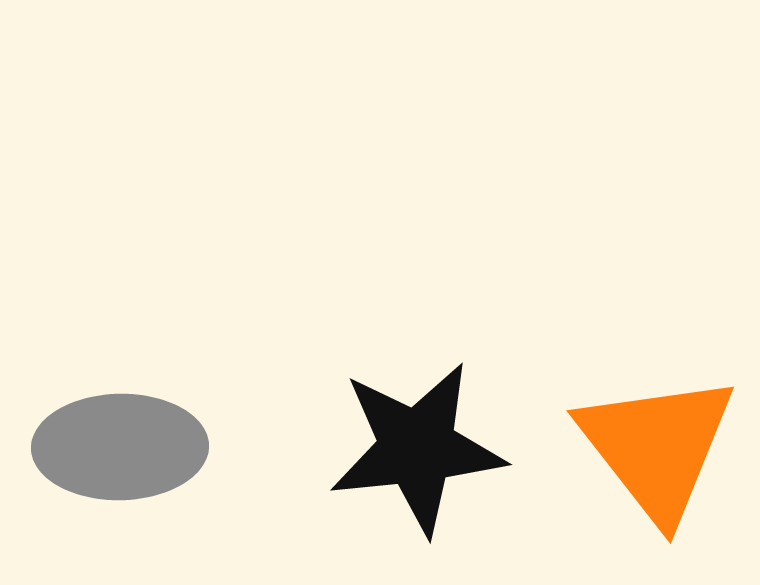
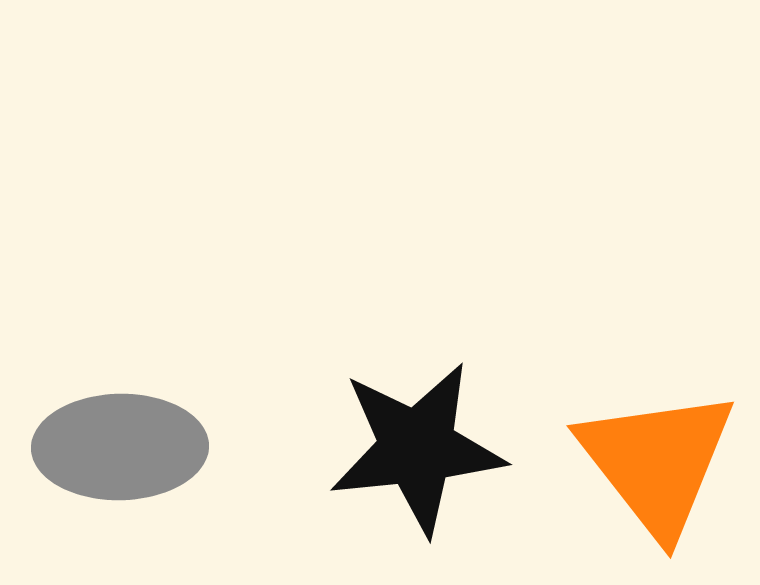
orange triangle: moved 15 px down
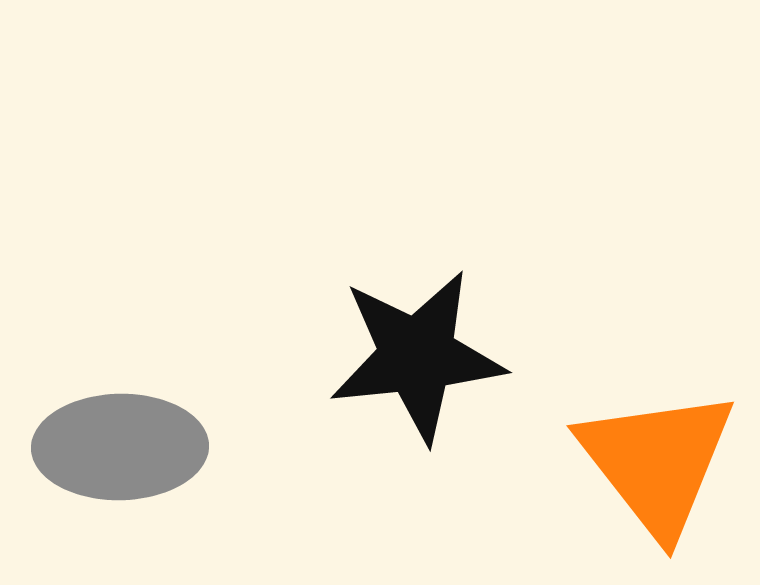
black star: moved 92 px up
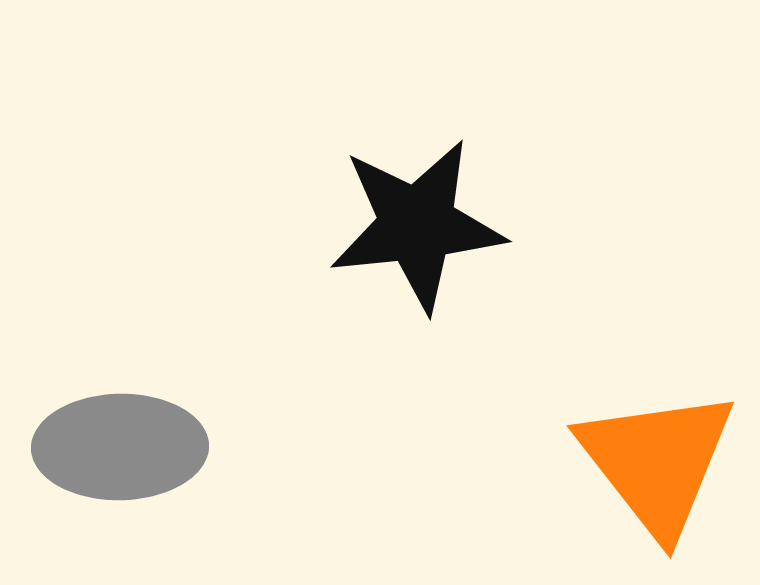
black star: moved 131 px up
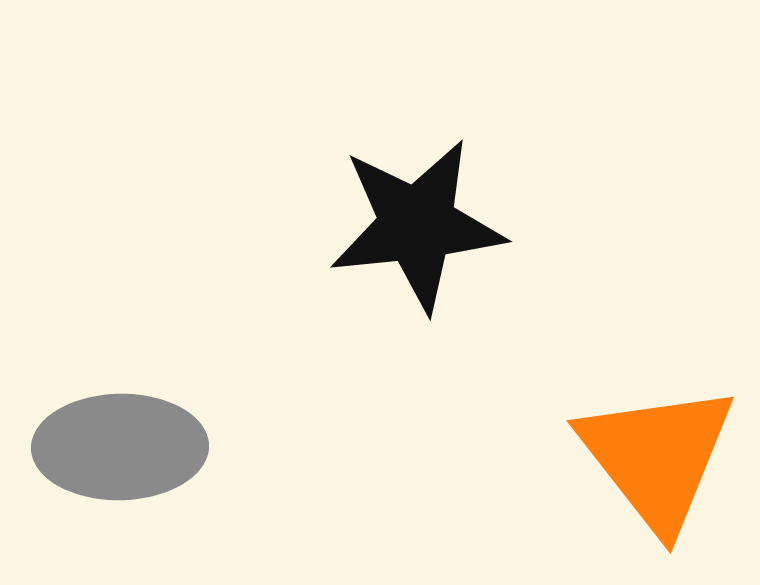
orange triangle: moved 5 px up
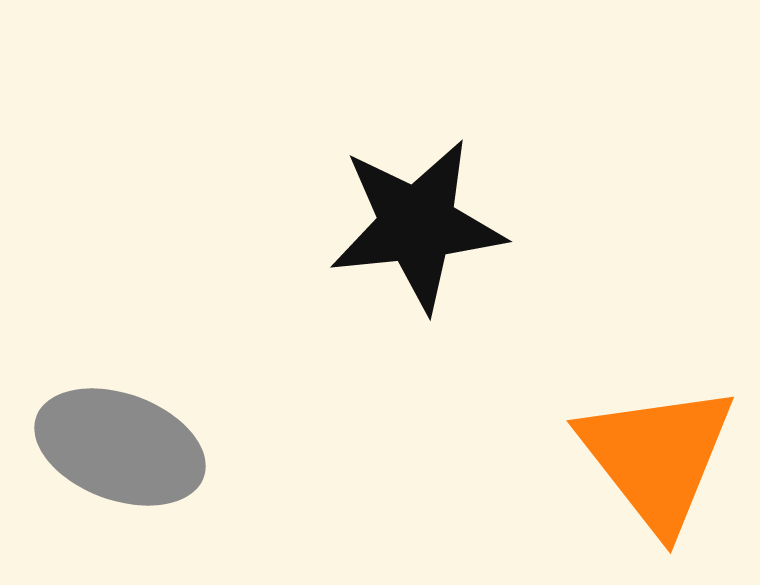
gray ellipse: rotated 21 degrees clockwise
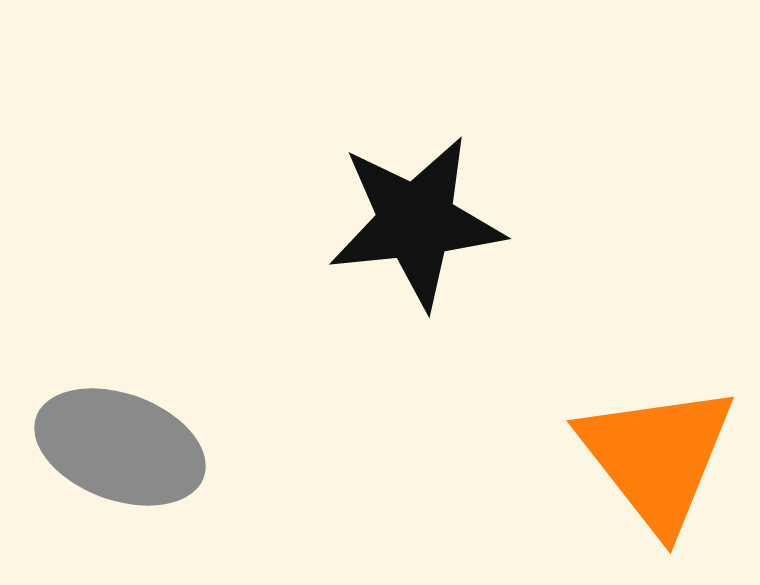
black star: moved 1 px left, 3 px up
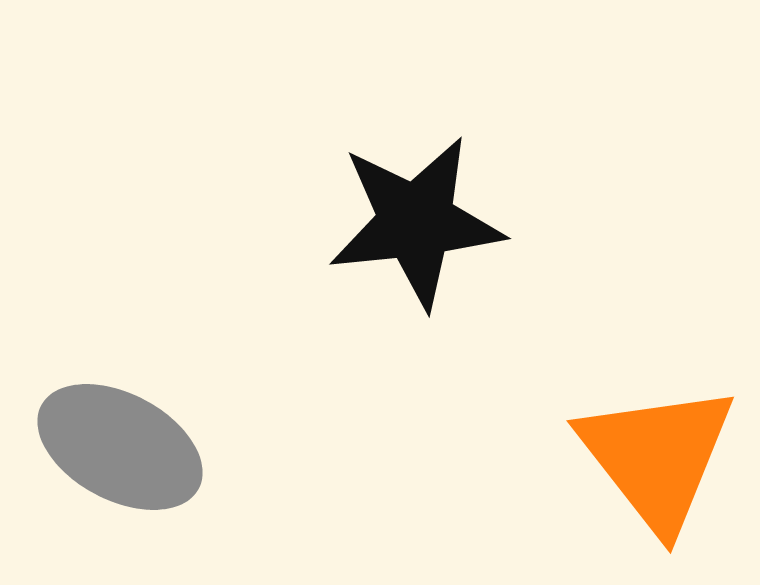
gray ellipse: rotated 8 degrees clockwise
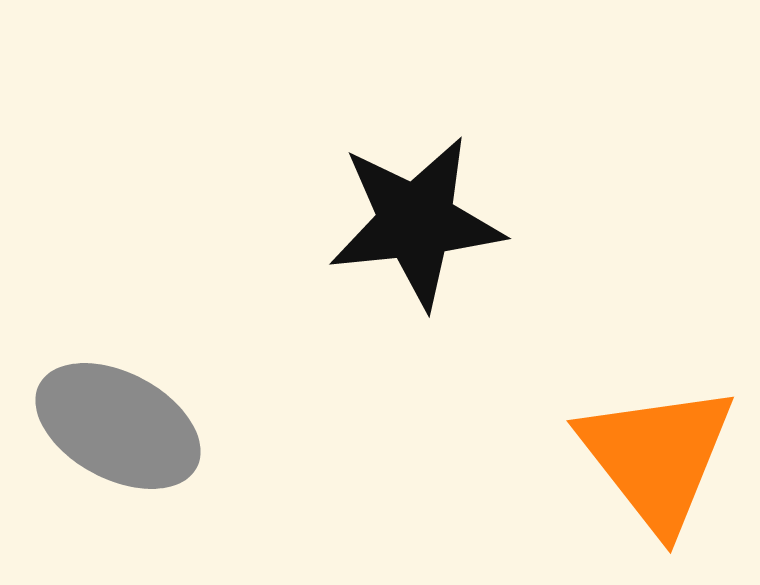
gray ellipse: moved 2 px left, 21 px up
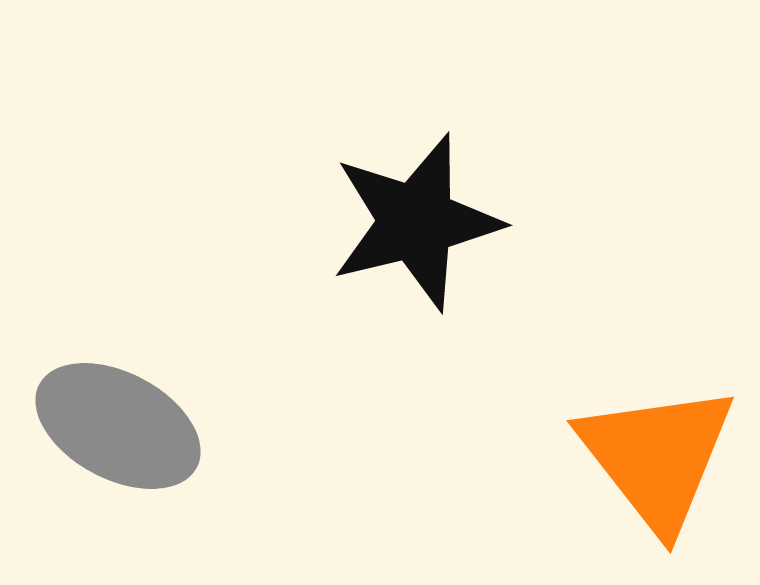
black star: rotated 8 degrees counterclockwise
